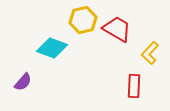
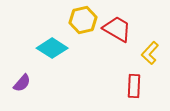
cyan diamond: rotated 12 degrees clockwise
purple semicircle: moved 1 px left, 1 px down
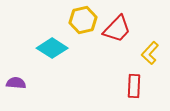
red trapezoid: rotated 104 degrees clockwise
purple semicircle: moved 6 px left; rotated 126 degrees counterclockwise
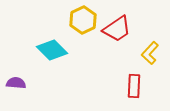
yellow hexagon: rotated 12 degrees counterclockwise
red trapezoid: rotated 12 degrees clockwise
cyan diamond: moved 2 px down; rotated 12 degrees clockwise
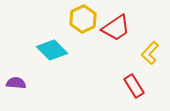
yellow hexagon: moved 1 px up
red trapezoid: moved 1 px left, 1 px up
red rectangle: rotated 35 degrees counterclockwise
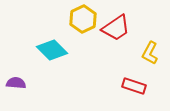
yellow L-shape: rotated 15 degrees counterclockwise
red rectangle: rotated 40 degrees counterclockwise
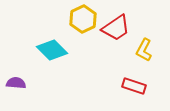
yellow L-shape: moved 6 px left, 3 px up
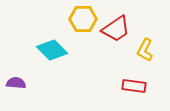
yellow hexagon: rotated 24 degrees clockwise
red trapezoid: moved 1 px down
yellow L-shape: moved 1 px right
red rectangle: rotated 10 degrees counterclockwise
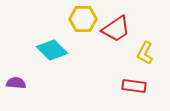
yellow L-shape: moved 3 px down
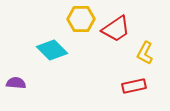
yellow hexagon: moved 2 px left
red rectangle: rotated 20 degrees counterclockwise
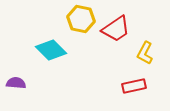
yellow hexagon: rotated 12 degrees clockwise
cyan diamond: moved 1 px left
